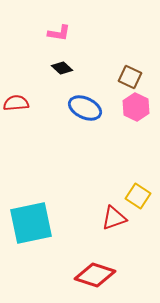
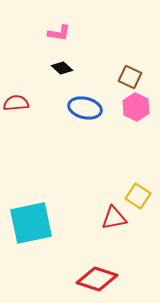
blue ellipse: rotated 12 degrees counterclockwise
red triangle: rotated 8 degrees clockwise
red diamond: moved 2 px right, 4 px down
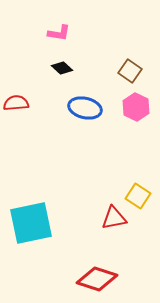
brown square: moved 6 px up; rotated 10 degrees clockwise
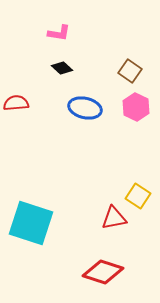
cyan square: rotated 30 degrees clockwise
red diamond: moved 6 px right, 7 px up
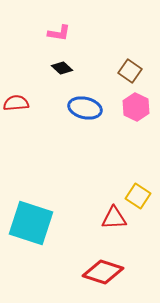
red triangle: rotated 8 degrees clockwise
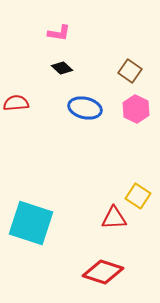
pink hexagon: moved 2 px down
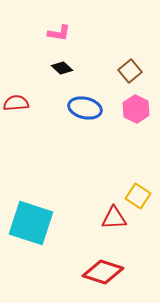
brown square: rotated 15 degrees clockwise
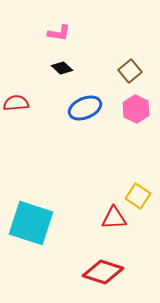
blue ellipse: rotated 36 degrees counterclockwise
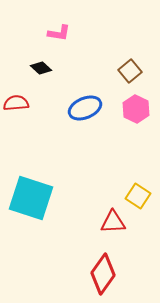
black diamond: moved 21 px left
red triangle: moved 1 px left, 4 px down
cyan square: moved 25 px up
red diamond: moved 2 px down; rotated 72 degrees counterclockwise
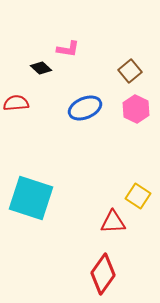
pink L-shape: moved 9 px right, 16 px down
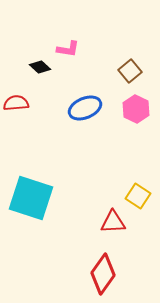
black diamond: moved 1 px left, 1 px up
